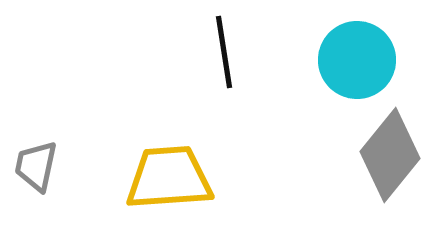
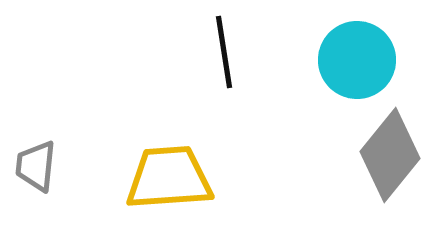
gray trapezoid: rotated 6 degrees counterclockwise
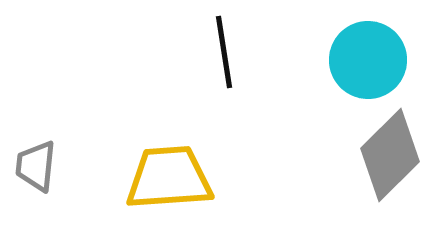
cyan circle: moved 11 px right
gray diamond: rotated 6 degrees clockwise
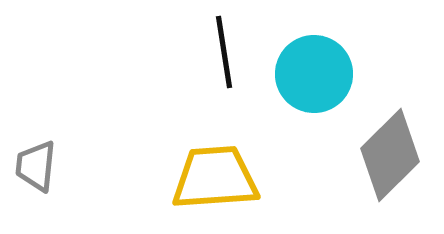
cyan circle: moved 54 px left, 14 px down
yellow trapezoid: moved 46 px right
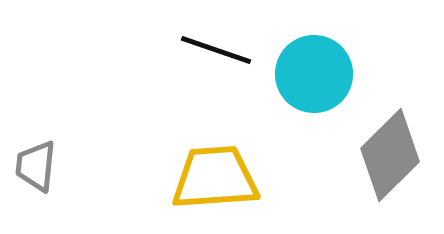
black line: moved 8 px left, 2 px up; rotated 62 degrees counterclockwise
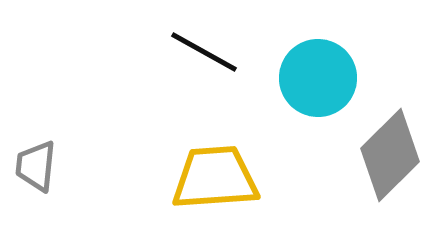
black line: moved 12 px left, 2 px down; rotated 10 degrees clockwise
cyan circle: moved 4 px right, 4 px down
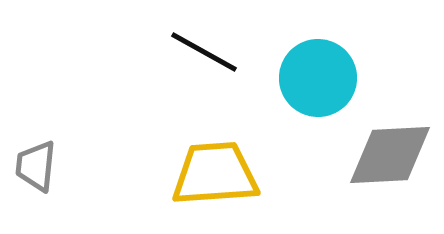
gray diamond: rotated 42 degrees clockwise
yellow trapezoid: moved 4 px up
